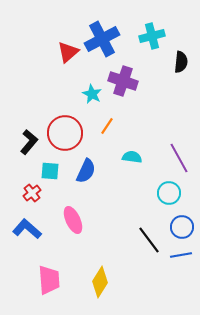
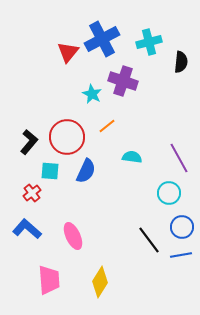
cyan cross: moved 3 px left, 6 px down
red triangle: rotated 10 degrees counterclockwise
orange line: rotated 18 degrees clockwise
red circle: moved 2 px right, 4 px down
pink ellipse: moved 16 px down
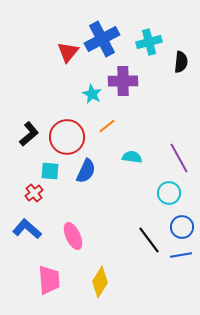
purple cross: rotated 20 degrees counterclockwise
black L-shape: moved 8 px up; rotated 10 degrees clockwise
red cross: moved 2 px right
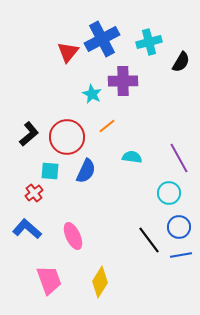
black semicircle: rotated 25 degrees clockwise
blue circle: moved 3 px left
pink trapezoid: rotated 16 degrees counterclockwise
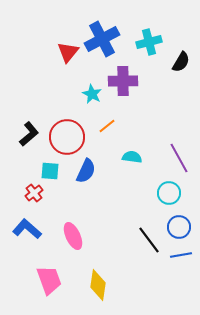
yellow diamond: moved 2 px left, 3 px down; rotated 24 degrees counterclockwise
